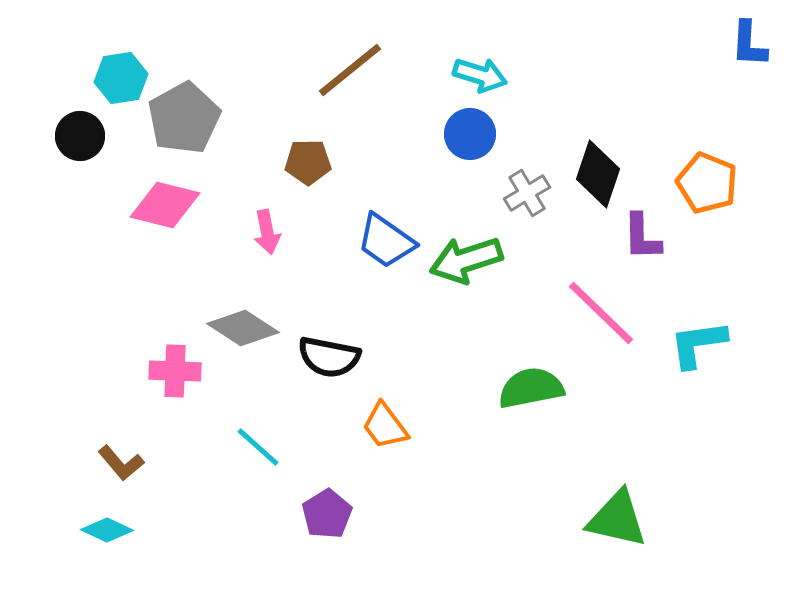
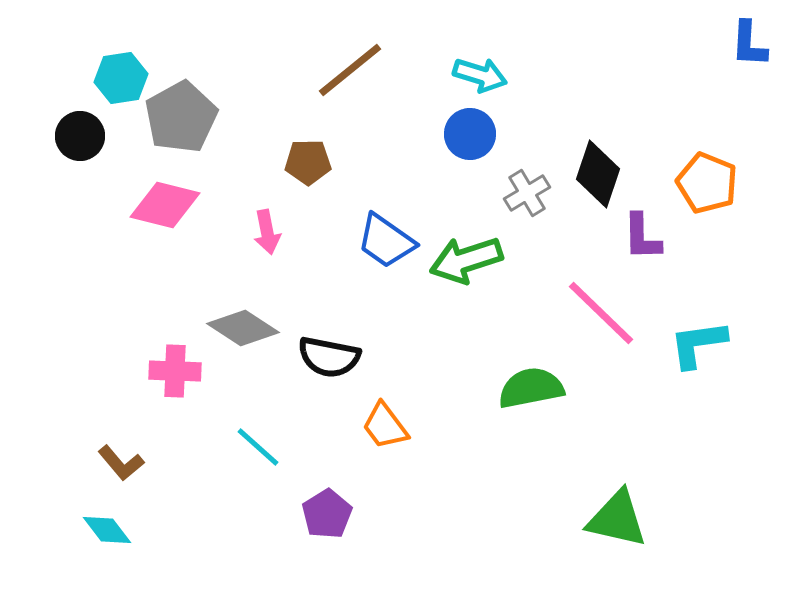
gray pentagon: moved 3 px left, 1 px up
cyan diamond: rotated 27 degrees clockwise
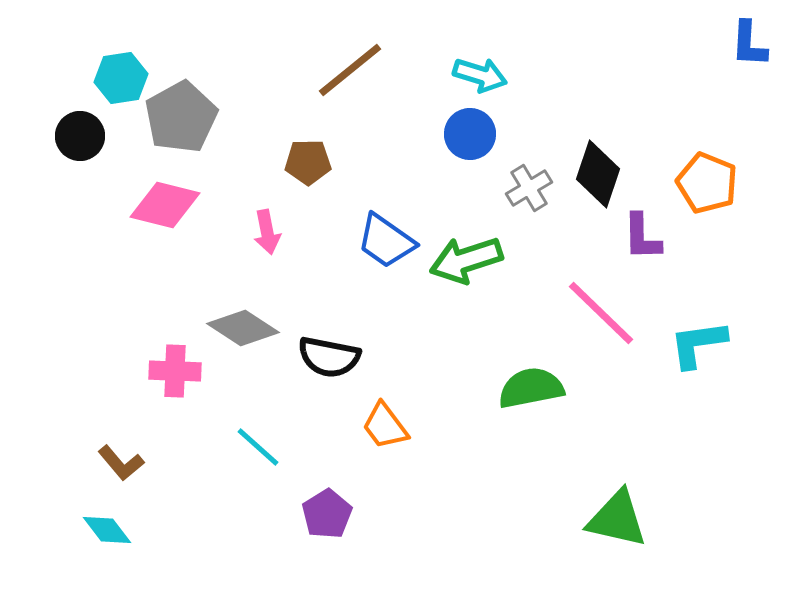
gray cross: moved 2 px right, 5 px up
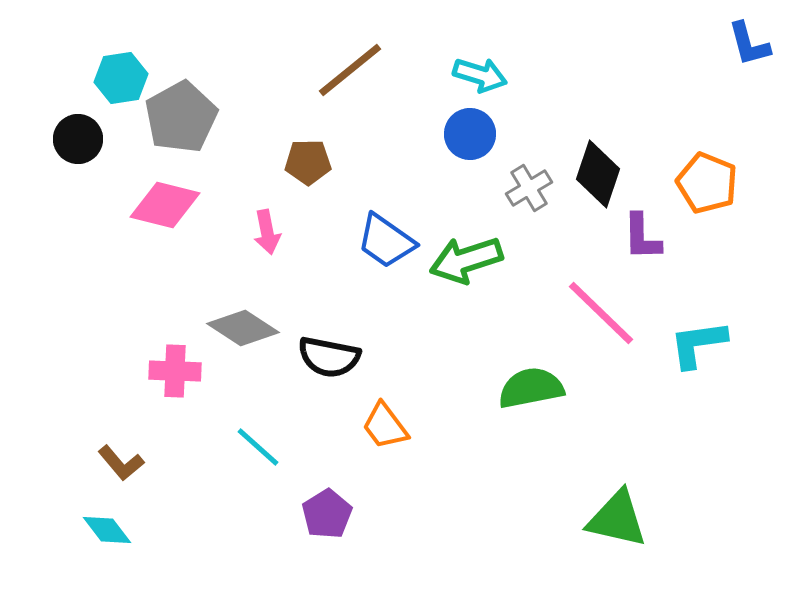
blue L-shape: rotated 18 degrees counterclockwise
black circle: moved 2 px left, 3 px down
